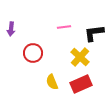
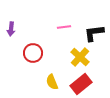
red rectangle: rotated 15 degrees counterclockwise
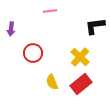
pink line: moved 14 px left, 16 px up
black L-shape: moved 1 px right, 7 px up
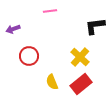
purple arrow: moved 2 px right; rotated 64 degrees clockwise
red circle: moved 4 px left, 3 px down
